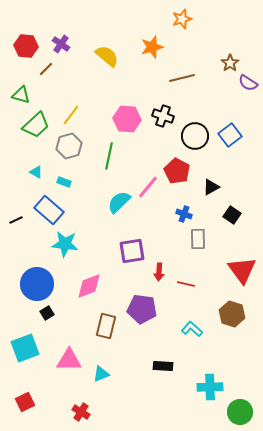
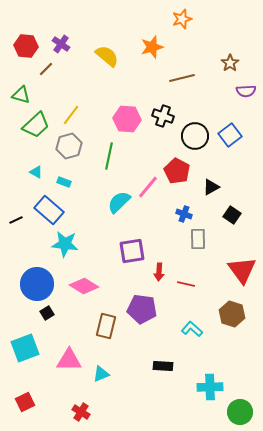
purple semicircle at (248, 83): moved 2 px left, 8 px down; rotated 36 degrees counterclockwise
pink diamond at (89, 286): moved 5 px left; rotated 52 degrees clockwise
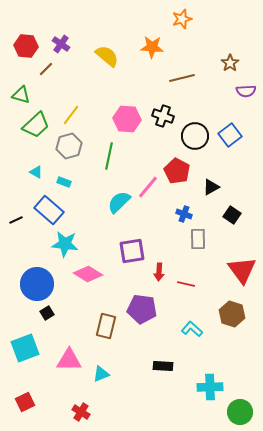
orange star at (152, 47): rotated 20 degrees clockwise
pink diamond at (84, 286): moved 4 px right, 12 px up
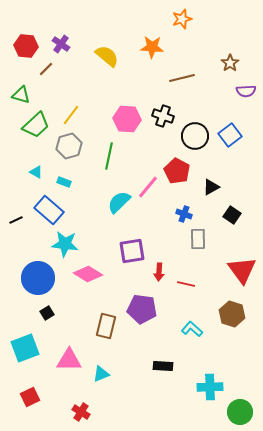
blue circle at (37, 284): moved 1 px right, 6 px up
red square at (25, 402): moved 5 px right, 5 px up
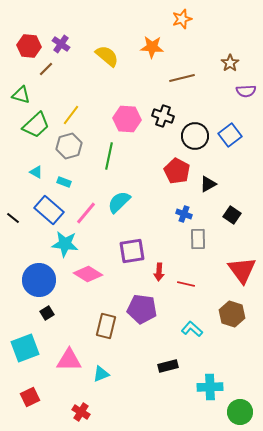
red hexagon at (26, 46): moved 3 px right
pink line at (148, 187): moved 62 px left, 26 px down
black triangle at (211, 187): moved 3 px left, 3 px up
black line at (16, 220): moved 3 px left, 2 px up; rotated 64 degrees clockwise
blue circle at (38, 278): moved 1 px right, 2 px down
black rectangle at (163, 366): moved 5 px right; rotated 18 degrees counterclockwise
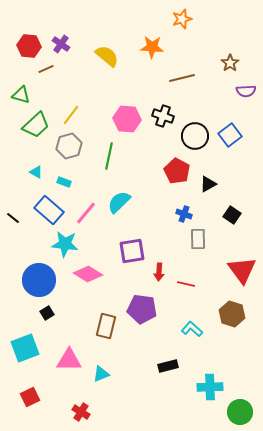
brown line at (46, 69): rotated 21 degrees clockwise
